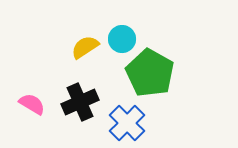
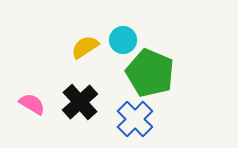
cyan circle: moved 1 px right, 1 px down
green pentagon: rotated 6 degrees counterclockwise
black cross: rotated 18 degrees counterclockwise
blue cross: moved 8 px right, 4 px up
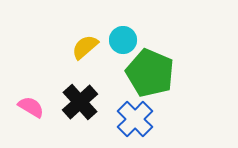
yellow semicircle: rotated 8 degrees counterclockwise
pink semicircle: moved 1 px left, 3 px down
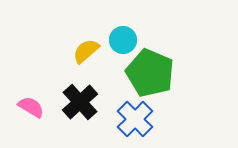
yellow semicircle: moved 1 px right, 4 px down
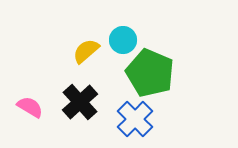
pink semicircle: moved 1 px left
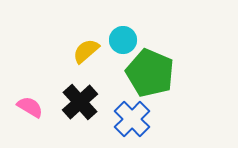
blue cross: moved 3 px left
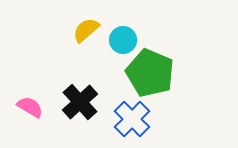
yellow semicircle: moved 21 px up
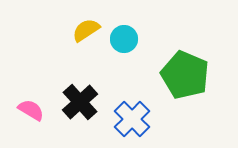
yellow semicircle: rotated 8 degrees clockwise
cyan circle: moved 1 px right, 1 px up
green pentagon: moved 35 px right, 2 px down
pink semicircle: moved 1 px right, 3 px down
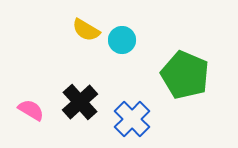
yellow semicircle: rotated 116 degrees counterclockwise
cyan circle: moved 2 px left, 1 px down
